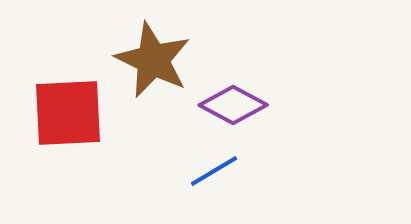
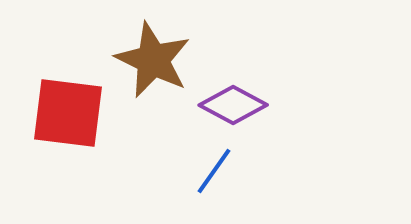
red square: rotated 10 degrees clockwise
blue line: rotated 24 degrees counterclockwise
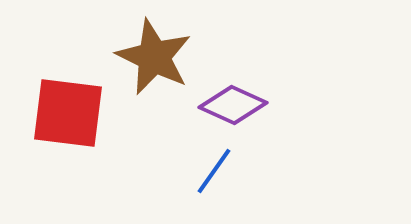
brown star: moved 1 px right, 3 px up
purple diamond: rotated 4 degrees counterclockwise
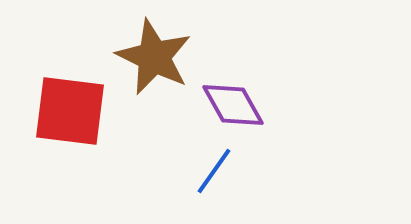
purple diamond: rotated 36 degrees clockwise
red square: moved 2 px right, 2 px up
